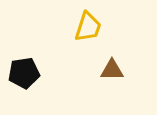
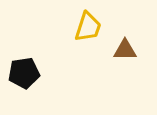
brown triangle: moved 13 px right, 20 px up
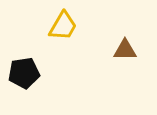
yellow trapezoid: moved 25 px left, 1 px up; rotated 12 degrees clockwise
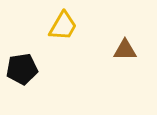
black pentagon: moved 2 px left, 4 px up
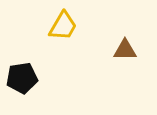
black pentagon: moved 9 px down
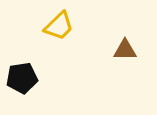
yellow trapezoid: moved 4 px left; rotated 16 degrees clockwise
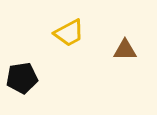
yellow trapezoid: moved 10 px right, 7 px down; rotated 16 degrees clockwise
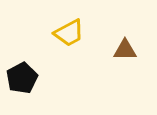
black pentagon: rotated 20 degrees counterclockwise
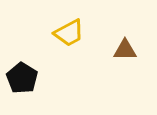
black pentagon: rotated 12 degrees counterclockwise
